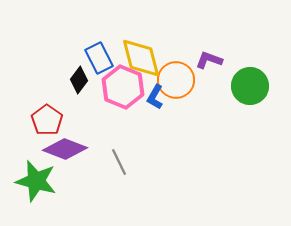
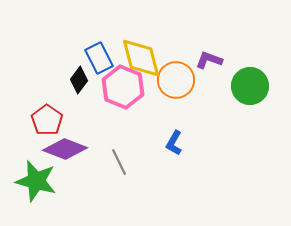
blue L-shape: moved 19 px right, 46 px down
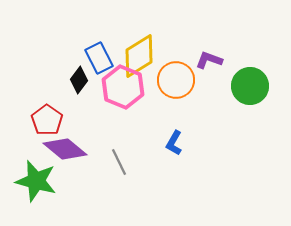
yellow diamond: moved 2 px left, 2 px up; rotated 72 degrees clockwise
purple diamond: rotated 18 degrees clockwise
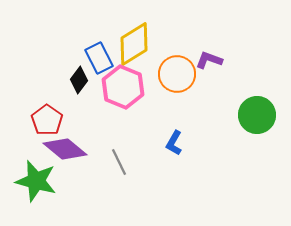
yellow diamond: moved 5 px left, 12 px up
orange circle: moved 1 px right, 6 px up
green circle: moved 7 px right, 29 px down
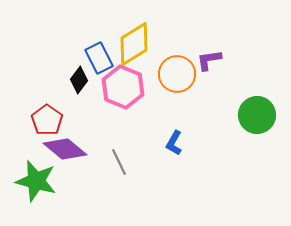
purple L-shape: rotated 28 degrees counterclockwise
